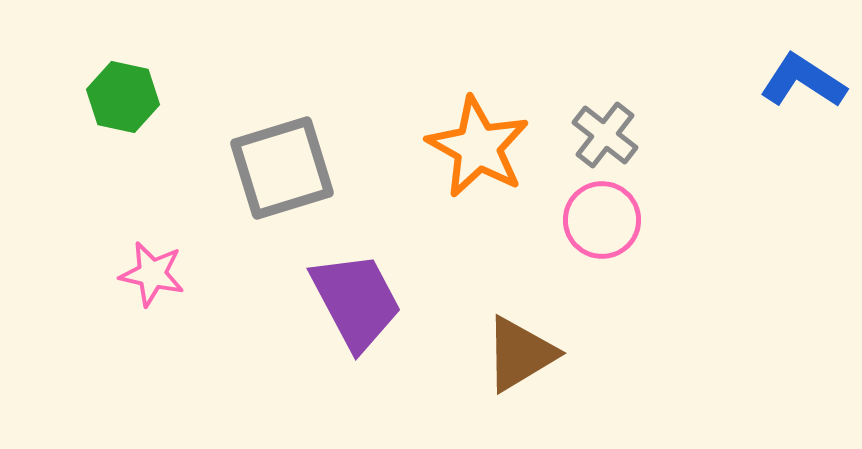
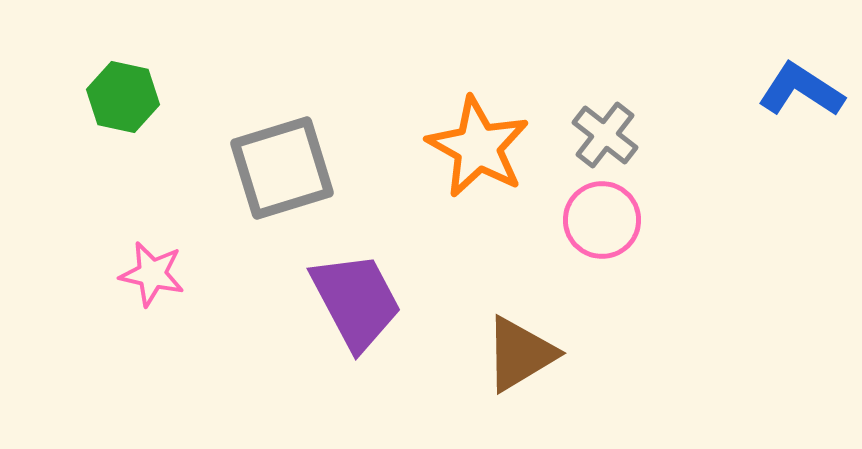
blue L-shape: moved 2 px left, 9 px down
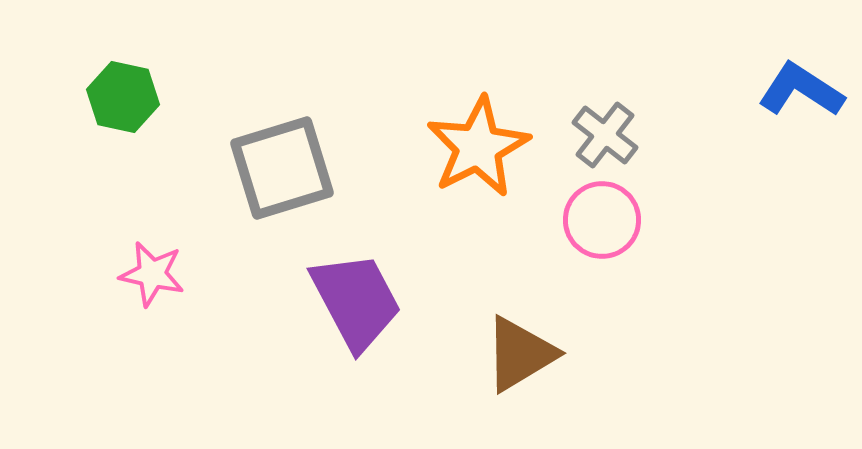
orange star: rotated 16 degrees clockwise
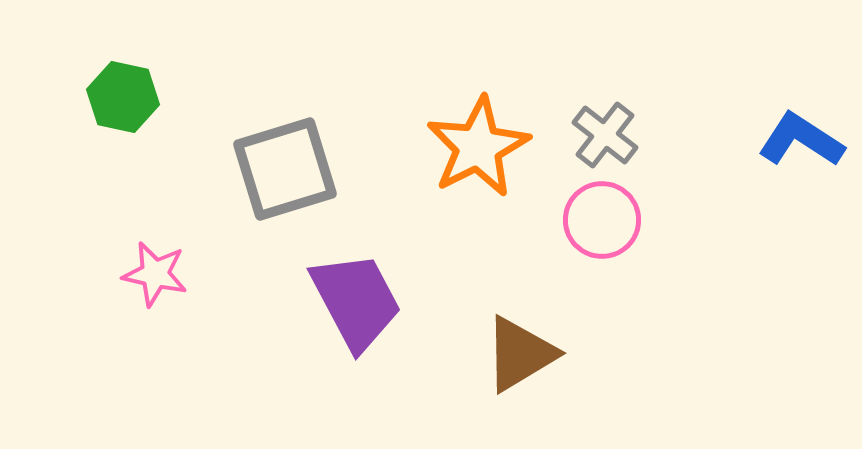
blue L-shape: moved 50 px down
gray square: moved 3 px right, 1 px down
pink star: moved 3 px right
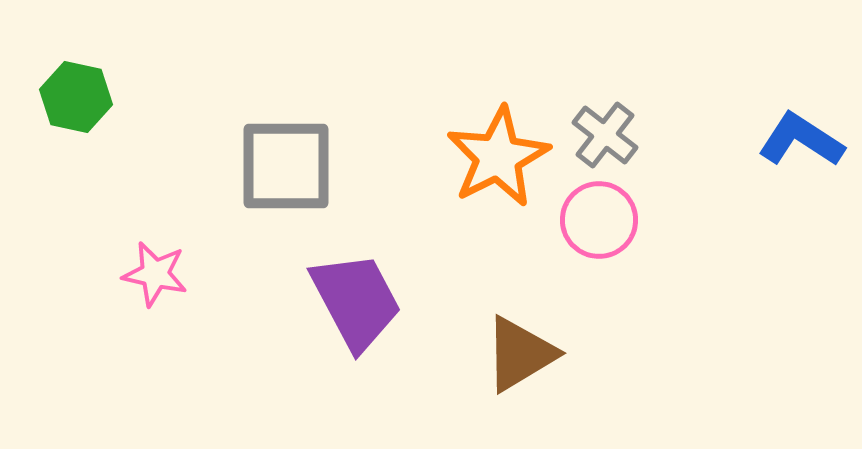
green hexagon: moved 47 px left
orange star: moved 20 px right, 10 px down
gray square: moved 1 px right, 3 px up; rotated 17 degrees clockwise
pink circle: moved 3 px left
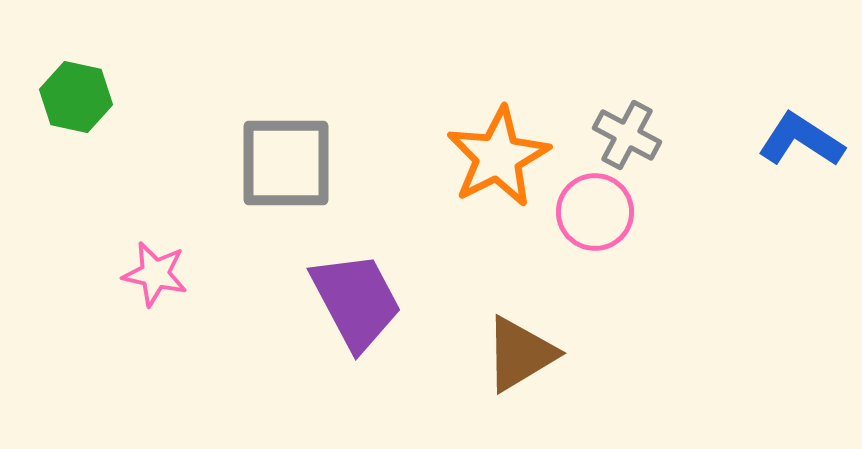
gray cross: moved 22 px right; rotated 10 degrees counterclockwise
gray square: moved 3 px up
pink circle: moved 4 px left, 8 px up
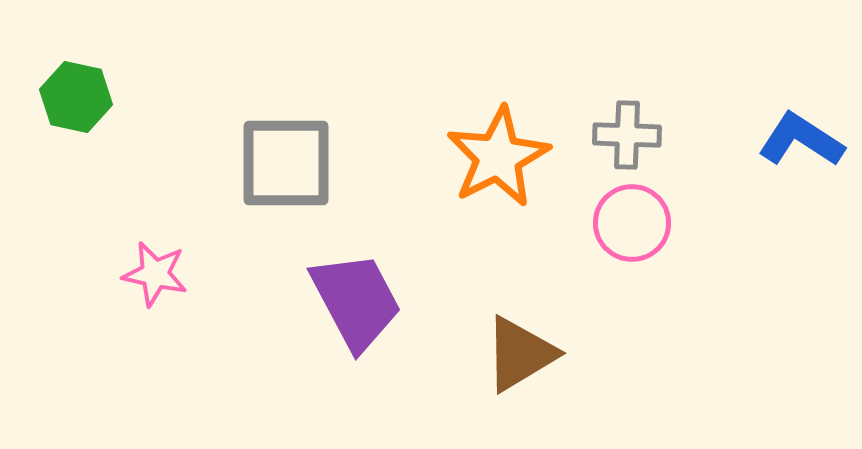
gray cross: rotated 26 degrees counterclockwise
pink circle: moved 37 px right, 11 px down
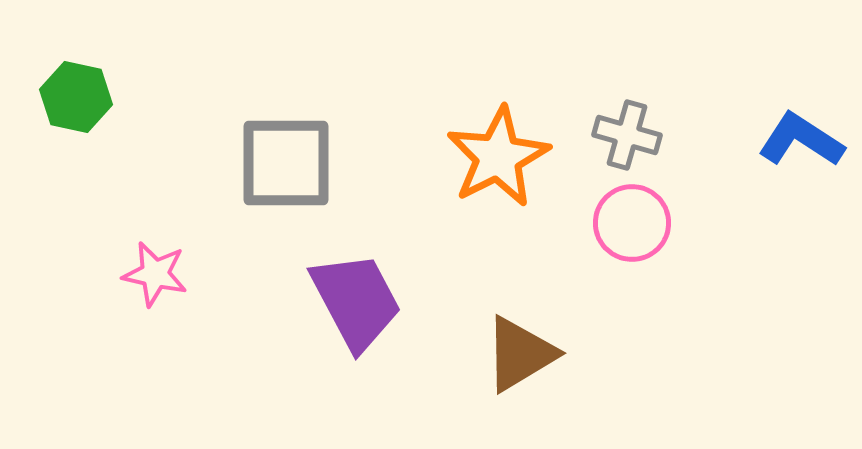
gray cross: rotated 14 degrees clockwise
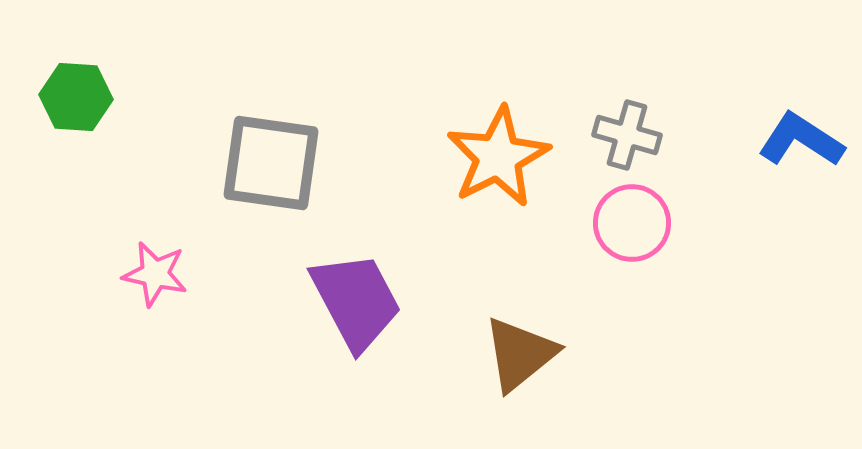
green hexagon: rotated 8 degrees counterclockwise
gray square: moved 15 px left; rotated 8 degrees clockwise
brown triangle: rotated 8 degrees counterclockwise
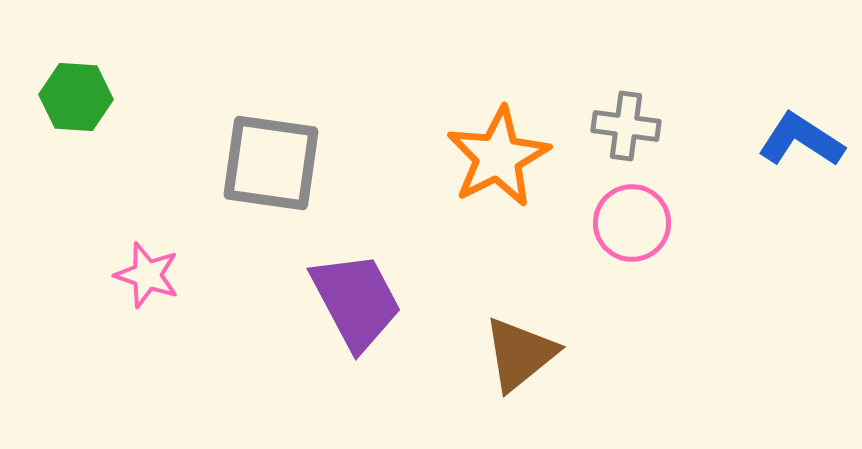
gray cross: moved 1 px left, 9 px up; rotated 8 degrees counterclockwise
pink star: moved 8 px left, 1 px down; rotated 6 degrees clockwise
